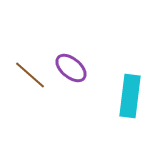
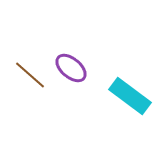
cyan rectangle: rotated 60 degrees counterclockwise
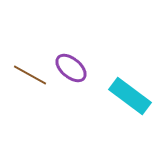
brown line: rotated 12 degrees counterclockwise
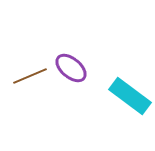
brown line: moved 1 px down; rotated 52 degrees counterclockwise
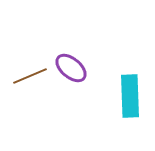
cyan rectangle: rotated 51 degrees clockwise
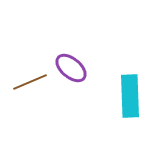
brown line: moved 6 px down
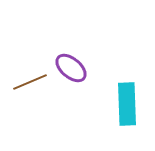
cyan rectangle: moved 3 px left, 8 px down
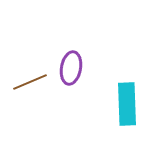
purple ellipse: rotated 60 degrees clockwise
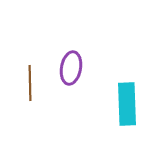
brown line: moved 1 px down; rotated 68 degrees counterclockwise
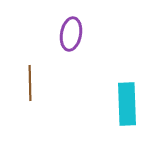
purple ellipse: moved 34 px up
